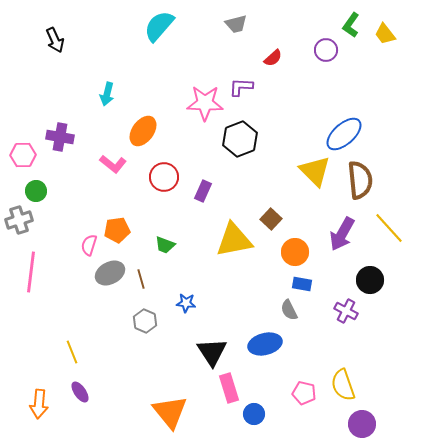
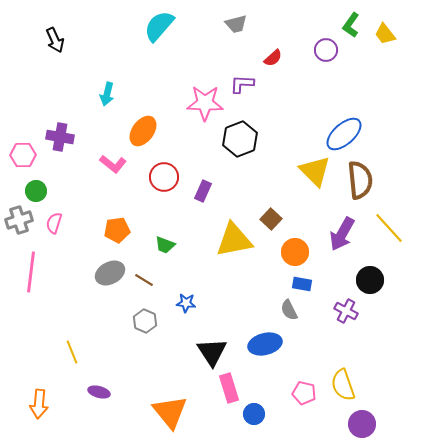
purple L-shape at (241, 87): moved 1 px right, 3 px up
pink semicircle at (89, 245): moved 35 px left, 22 px up
brown line at (141, 279): moved 3 px right, 1 px down; rotated 42 degrees counterclockwise
purple ellipse at (80, 392): moved 19 px right; rotated 40 degrees counterclockwise
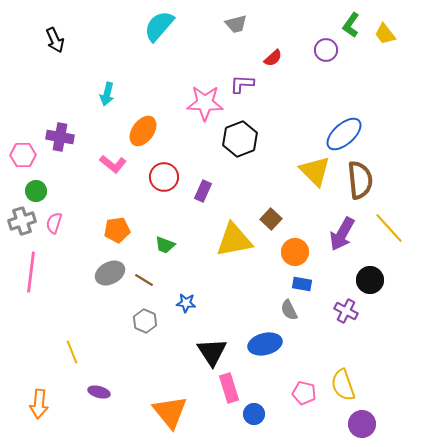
gray cross at (19, 220): moved 3 px right, 1 px down
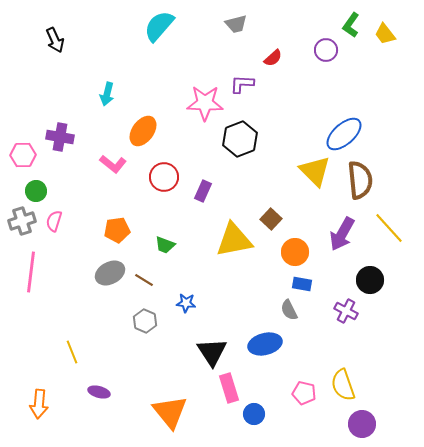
pink semicircle at (54, 223): moved 2 px up
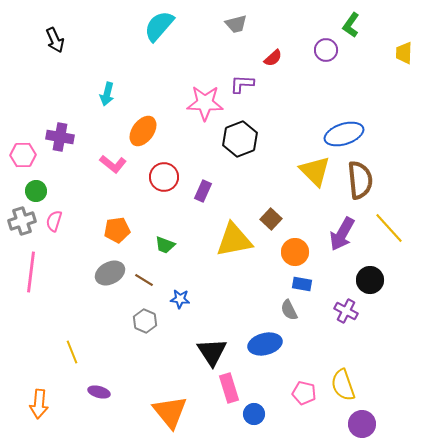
yellow trapezoid at (385, 34): moved 19 px right, 19 px down; rotated 40 degrees clockwise
blue ellipse at (344, 134): rotated 24 degrees clockwise
blue star at (186, 303): moved 6 px left, 4 px up
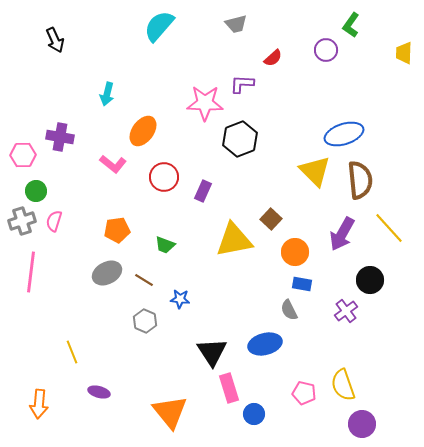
gray ellipse at (110, 273): moved 3 px left
purple cross at (346, 311): rotated 25 degrees clockwise
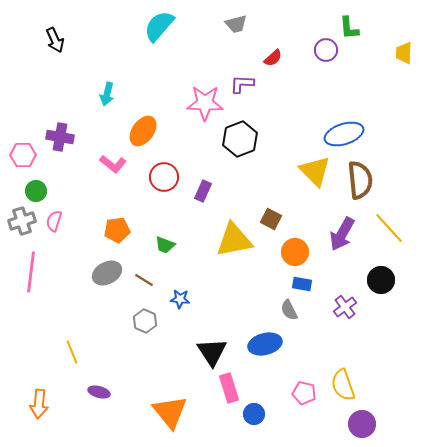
green L-shape at (351, 25): moved 2 px left, 3 px down; rotated 40 degrees counterclockwise
brown square at (271, 219): rotated 15 degrees counterclockwise
black circle at (370, 280): moved 11 px right
purple cross at (346, 311): moved 1 px left, 4 px up
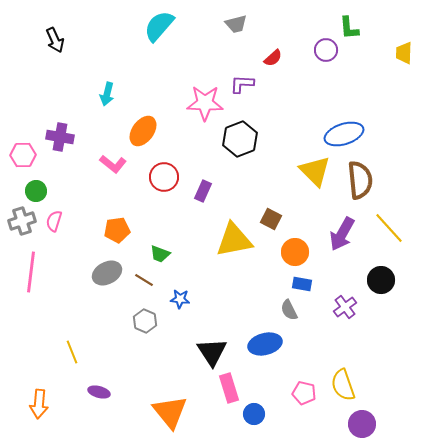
green trapezoid at (165, 245): moved 5 px left, 9 px down
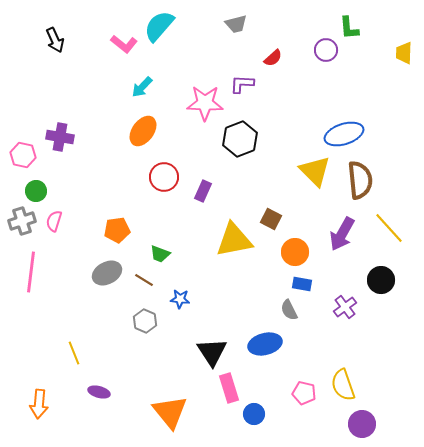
cyan arrow at (107, 94): moved 35 px right, 7 px up; rotated 30 degrees clockwise
pink hexagon at (23, 155): rotated 15 degrees clockwise
pink L-shape at (113, 164): moved 11 px right, 120 px up
yellow line at (72, 352): moved 2 px right, 1 px down
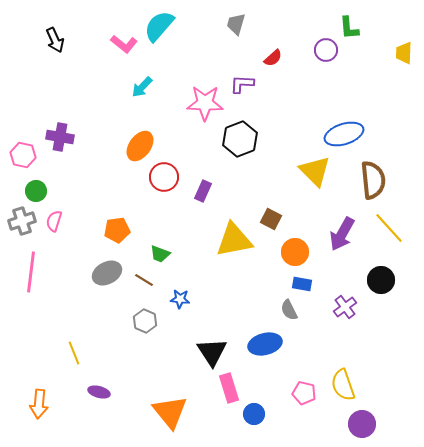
gray trapezoid at (236, 24): rotated 120 degrees clockwise
orange ellipse at (143, 131): moved 3 px left, 15 px down
brown semicircle at (360, 180): moved 13 px right
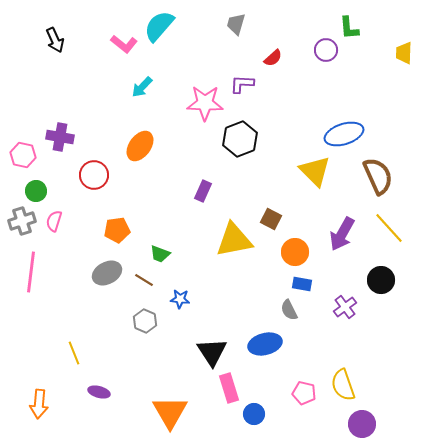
red circle at (164, 177): moved 70 px left, 2 px up
brown semicircle at (373, 180): moved 5 px right, 4 px up; rotated 18 degrees counterclockwise
orange triangle at (170, 412): rotated 9 degrees clockwise
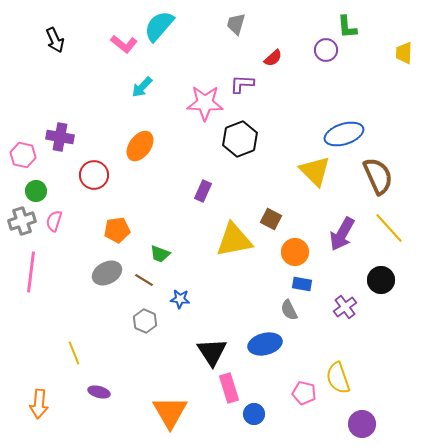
green L-shape at (349, 28): moved 2 px left, 1 px up
yellow semicircle at (343, 385): moved 5 px left, 7 px up
